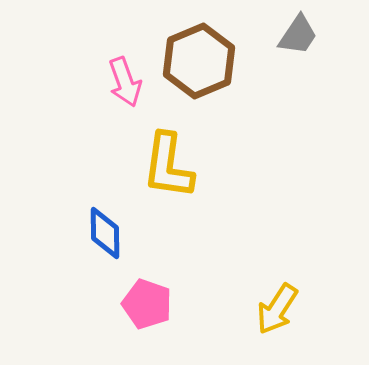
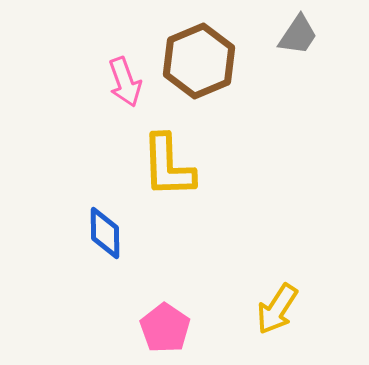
yellow L-shape: rotated 10 degrees counterclockwise
pink pentagon: moved 18 px right, 24 px down; rotated 15 degrees clockwise
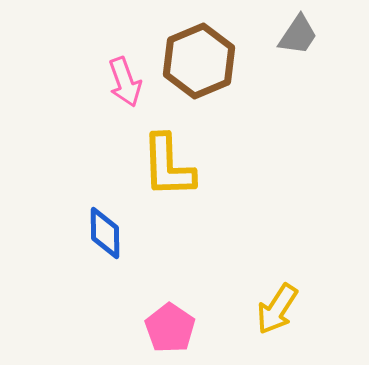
pink pentagon: moved 5 px right
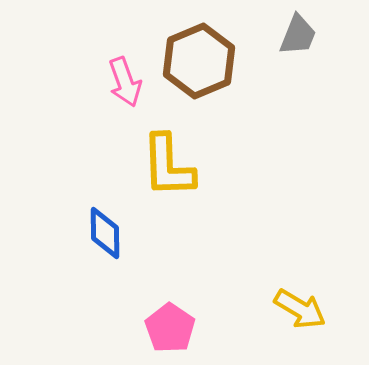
gray trapezoid: rotated 12 degrees counterclockwise
yellow arrow: moved 23 px right; rotated 92 degrees counterclockwise
